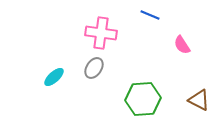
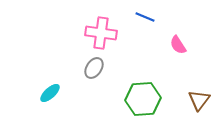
blue line: moved 5 px left, 2 px down
pink semicircle: moved 4 px left
cyan ellipse: moved 4 px left, 16 px down
brown triangle: rotated 40 degrees clockwise
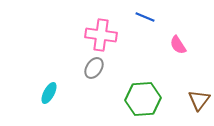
pink cross: moved 2 px down
cyan ellipse: moved 1 px left; rotated 20 degrees counterclockwise
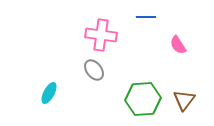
blue line: moved 1 px right; rotated 24 degrees counterclockwise
gray ellipse: moved 2 px down; rotated 70 degrees counterclockwise
brown triangle: moved 15 px left
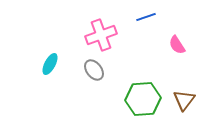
blue line: rotated 18 degrees counterclockwise
pink cross: rotated 28 degrees counterclockwise
pink semicircle: moved 1 px left
cyan ellipse: moved 1 px right, 29 px up
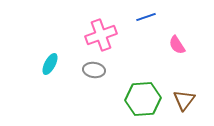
gray ellipse: rotated 45 degrees counterclockwise
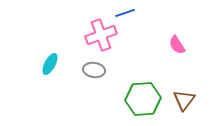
blue line: moved 21 px left, 4 px up
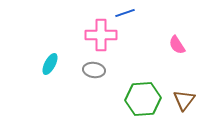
pink cross: rotated 20 degrees clockwise
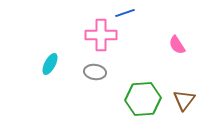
gray ellipse: moved 1 px right, 2 px down
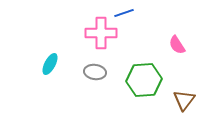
blue line: moved 1 px left
pink cross: moved 2 px up
green hexagon: moved 1 px right, 19 px up
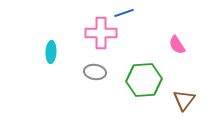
cyan ellipse: moved 1 px right, 12 px up; rotated 25 degrees counterclockwise
